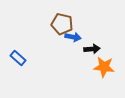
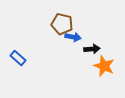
orange star: moved 1 px up; rotated 15 degrees clockwise
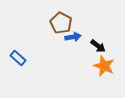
brown pentagon: moved 1 px left, 1 px up; rotated 15 degrees clockwise
blue arrow: rotated 21 degrees counterclockwise
black arrow: moved 6 px right, 3 px up; rotated 42 degrees clockwise
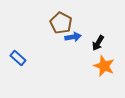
black arrow: moved 3 px up; rotated 84 degrees clockwise
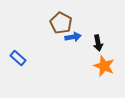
black arrow: rotated 42 degrees counterclockwise
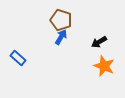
brown pentagon: moved 3 px up; rotated 10 degrees counterclockwise
blue arrow: moved 12 px left; rotated 49 degrees counterclockwise
black arrow: moved 1 px right, 1 px up; rotated 70 degrees clockwise
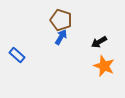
blue rectangle: moved 1 px left, 3 px up
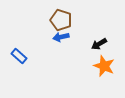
blue arrow: rotated 133 degrees counterclockwise
black arrow: moved 2 px down
blue rectangle: moved 2 px right, 1 px down
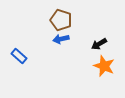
blue arrow: moved 2 px down
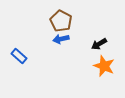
brown pentagon: moved 1 px down; rotated 10 degrees clockwise
